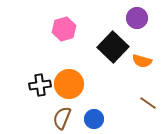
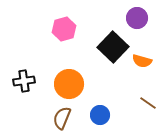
black cross: moved 16 px left, 4 px up
blue circle: moved 6 px right, 4 px up
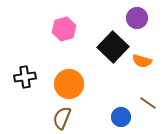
black cross: moved 1 px right, 4 px up
blue circle: moved 21 px right, 2 px down
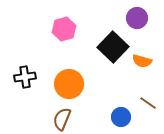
brown semicircle: moved 1 px down
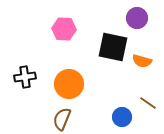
pink hexagon: rotated 20 degrees clockwise
black square: rotated 32 degrees counterclockwise
blue circle: moved 1 px right
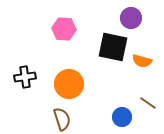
purple circle: moved 6 px left
brown semicircle: rotated 140 degrees clockwise
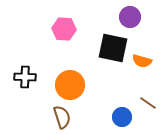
purple circle: moved 1 px left, 1 px up
black square: moved 1 px down
black cross: rotated 10 degrees clockwise
orange circle: moved 1 px right, 1 px down
brown semicircle: moved 2 px up
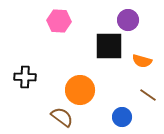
purple circle: moved 2 px left, 3 px down
pink hexagon: moved 5 px left, 8 px up
black square: moved 4 px left, 2 px up; rotated 12 degrees counterclockwise
orange circle: moved 10 px right, 5 px down
brown line: moved 8 px up
brown semicircle: rotated 35 degrees counterclockwise
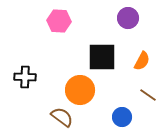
purple circle: moved 2 px up
black square: moved 7 px left, 11 px down
orange semicircle: rotated 78 degrees counterclockwise
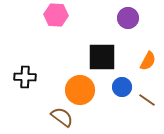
pink hexagon: moved 3 px left, 6 px up
orange semicircle: moved 6 px right
brown line: moved 1 px left, 5 px down
blue circle: moved 30 px up
